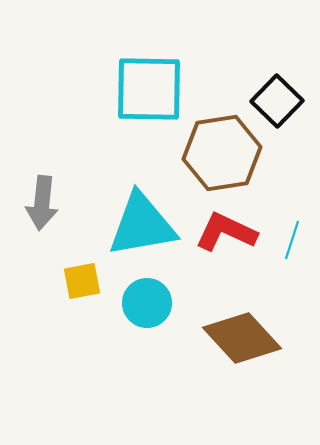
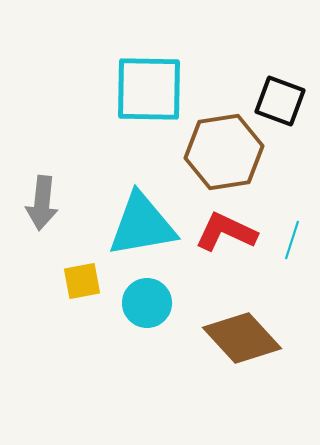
black square: moved 3 px right; rotated 24 degrees counterclockwise
brown hexagon: moved 2 px right, 1 px up
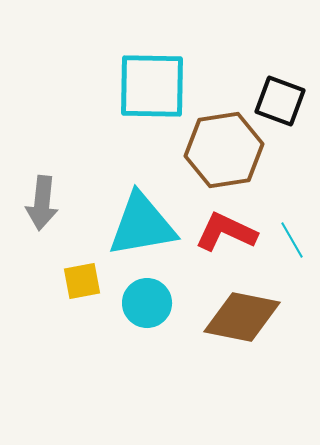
cyan square: moved 3 px right, 3 px up
brown hexagon: moved 2 px up
cyan line: rotated 48 degrees counterclockwise
brown diamond: moved 21 px up; rotated 36 degrees counterclockwise
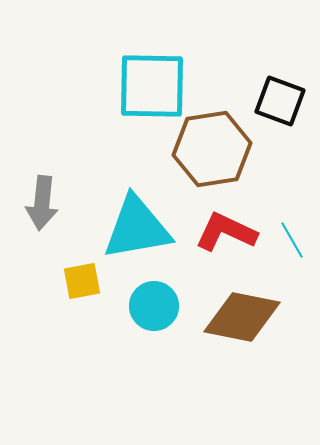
brown hexagon: moved 12 px left, 1 px up
cyan triangle: moved 5 px left, 3 px down
cyan circle: moved 7 px right, 3 px down
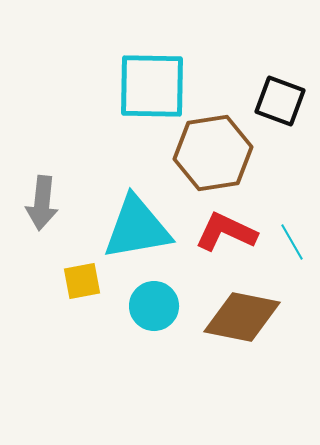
brown hexagon: moved 1 px right, 4 px down
cyan line: moved 2 px down
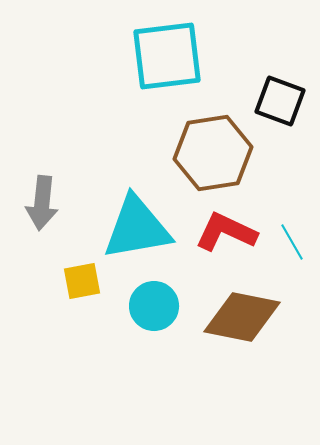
cyan square: moved 15 px right, 30 px up; rotated 8 degrees counterclockwise
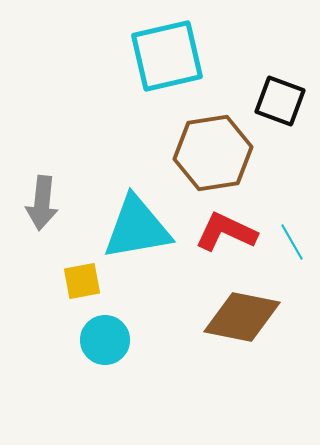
cyan square: rotated 6 degrees counterclockwise
cyan circle: moved 49 px left, 34 px down
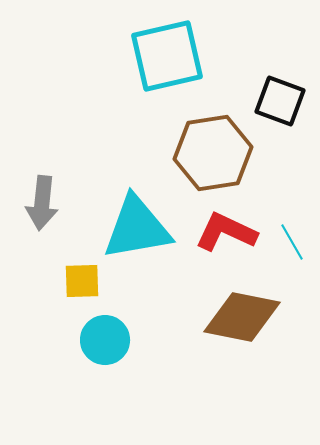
yellow square: rotated 9 degrees clockwise
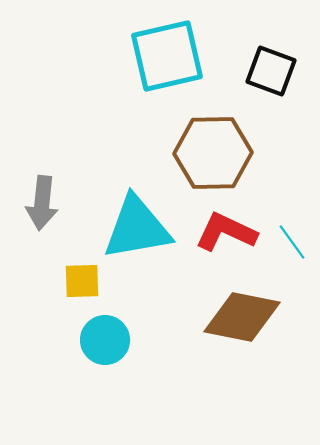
black square: moved 9 px left, 30 px up
brown hexagon: rotated 8 degrees clockwise
cyan line: rotated 6 degrees counterclockwise
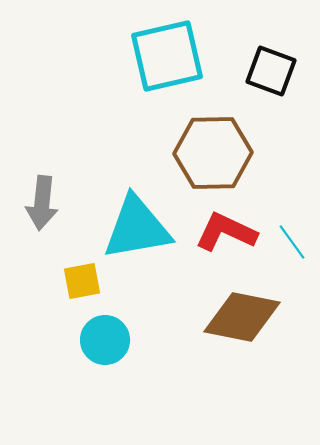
yellow square: rotated 9 degrees counterclockwise
